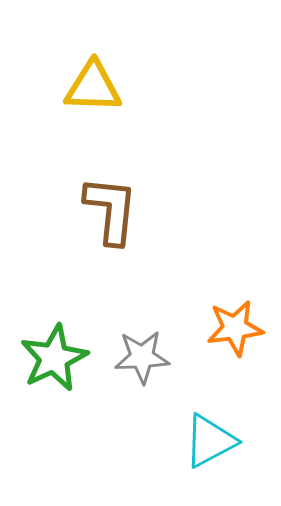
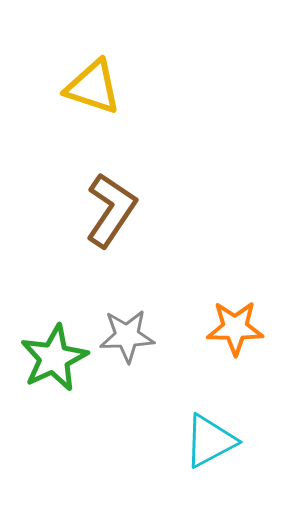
yellow triangle: rotated 16 degrees clockwise
brown L-shape: rotated 28 degrees clockwise
orange star: rotated 8 degrees clockwise
gray star: moved 15 px left, 21 px up
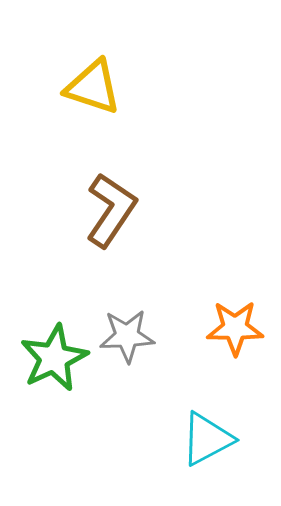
cyan triangle: moved 3 px left, 2 px up
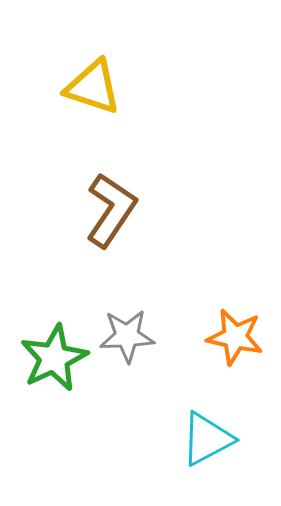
orange star: moved 9 px down; rotated 12 degrees clockwise
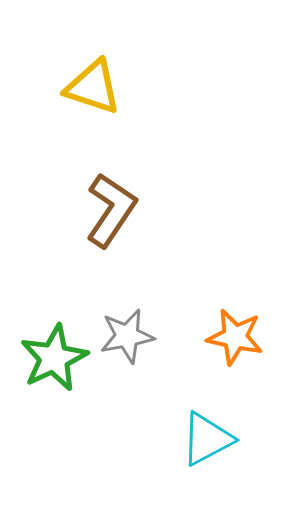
gray star: rotated 8 degrees counterclockwise
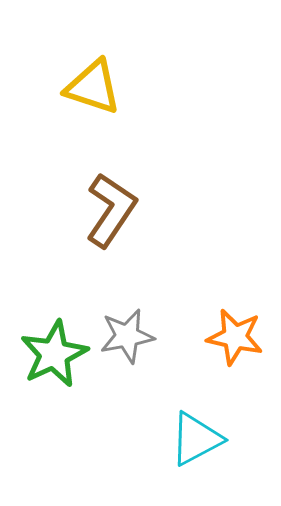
green star: moved 4 px up
cyan triangle: moved 11 px left
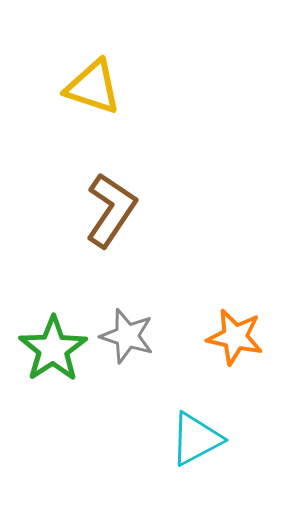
gray star: rotated 28 degrees clockwise
green star: moved 1 px left, 5 px up; rotated 8 degrees counterclockwise
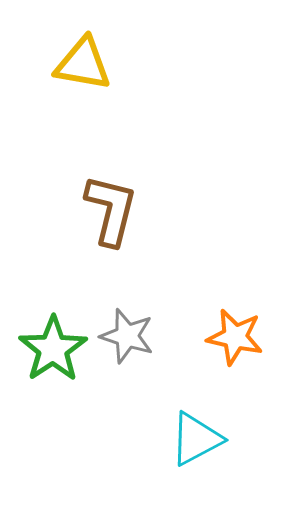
yellow triangle: moved 10 px left, 23 px up; rotated 8 degrees counterclockwise
brown L-shape: rotated 20 degrees counterclockwise
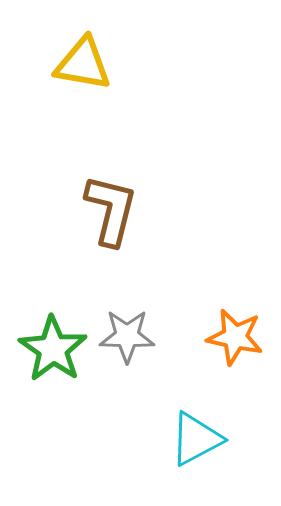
gray star: rotated 16 degrees counterclockwise
green star: rotated 4 degrees counterclockwise
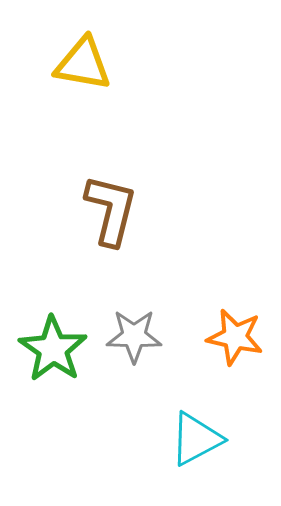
gray star: moved 7 px right
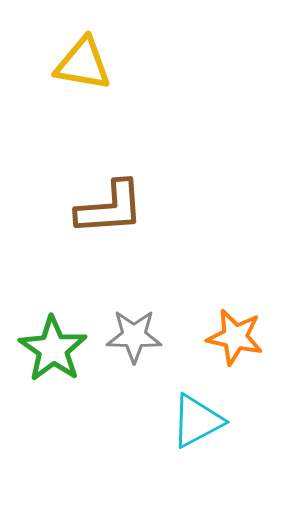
brown L-shape: moved 1 px left, 2 px up; rotated 72 degrees clockwise
cyan triangle: moved 1 px right, 18 px up
